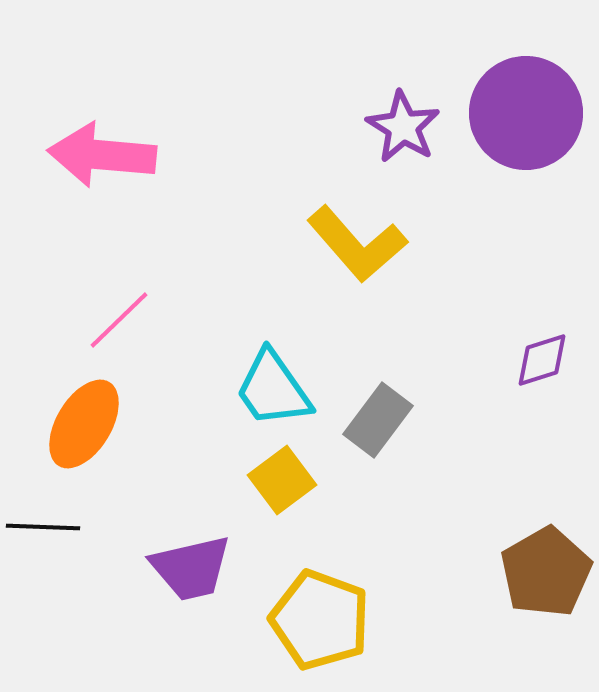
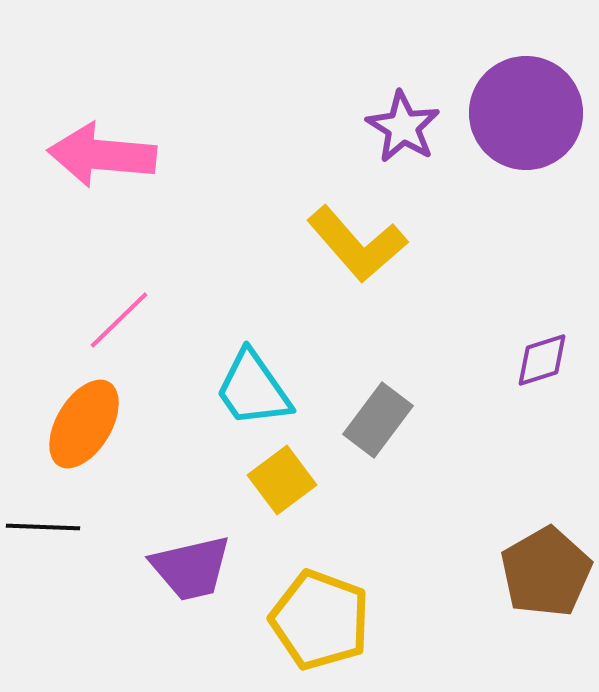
cyan trapezoid: moved 20 px left
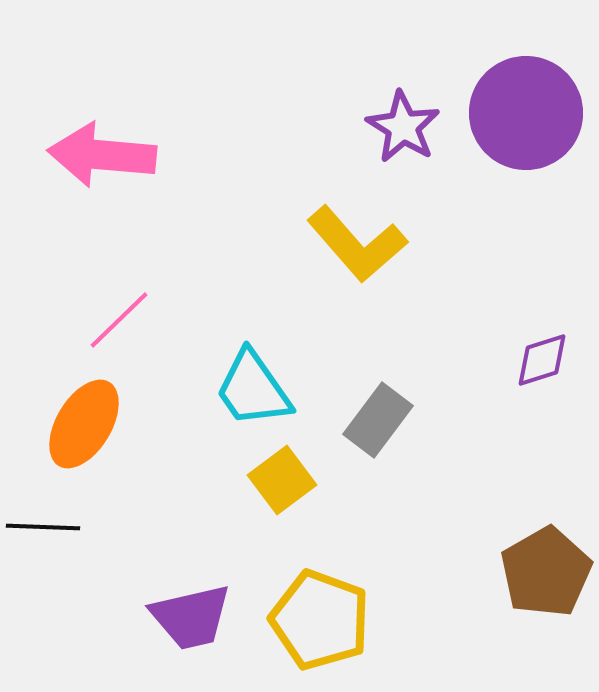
purple trapezoid: moved 49 px down
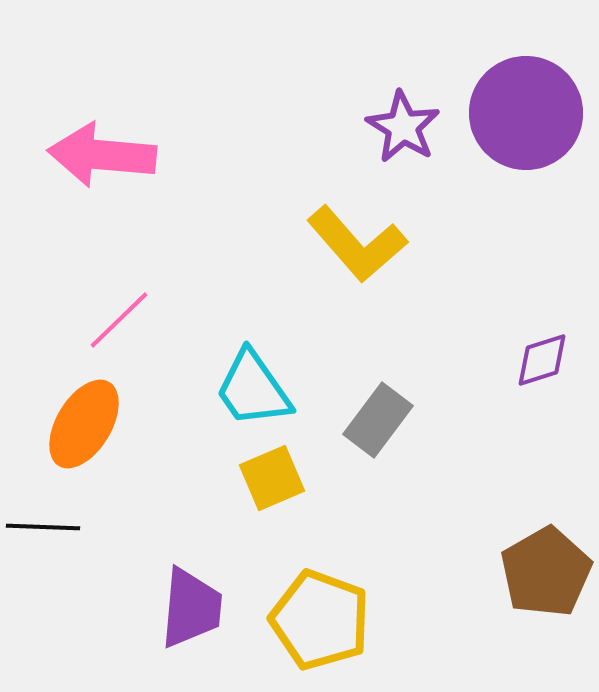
yellow square: moved 10 px left, 2 px up; rotated 14 degrees clockwise
purple trapezoid: moved 9 px up; rotated 72 degrees counterclockwise
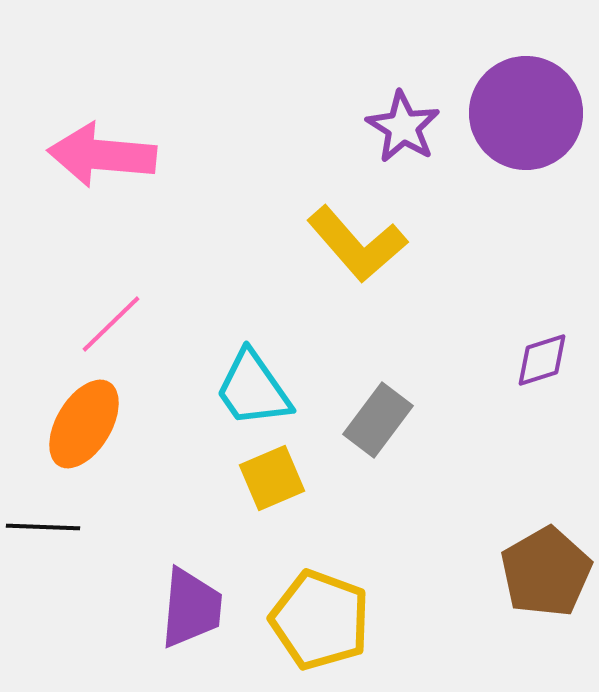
pink line: moved 8 px left, 4 px down
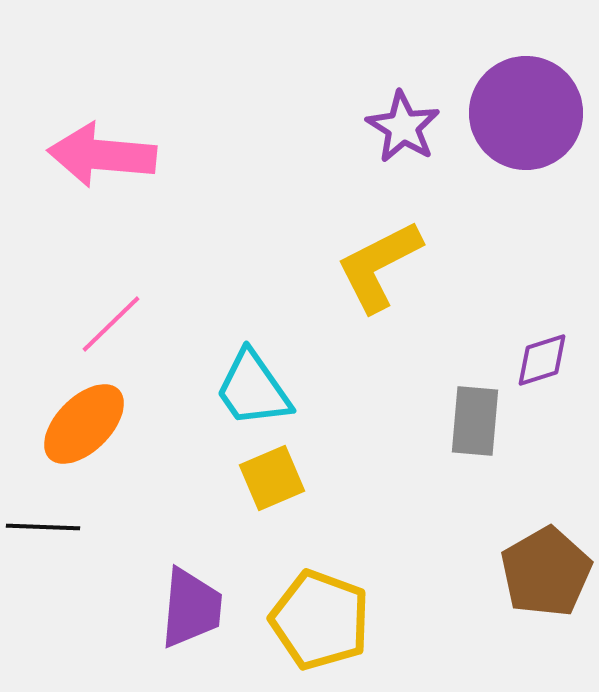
yellow L-shape: moved 22 px right, 22 px down; rotated 104 degrees clockwise
gray rectangle: moved 97 px right, 1 px down; rotated 32 degrees counterclockwise
orange ellipse: rotated 14 degrees clockwise
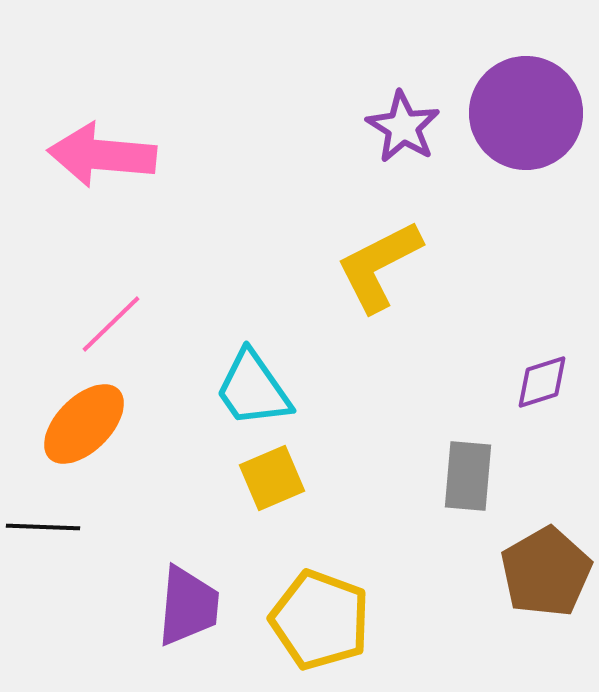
purple diamond: moved 22 px down
gray rectangle: moved 7 px left, 55 px down
purple trapezoid: moved 3 px left, 2 px up
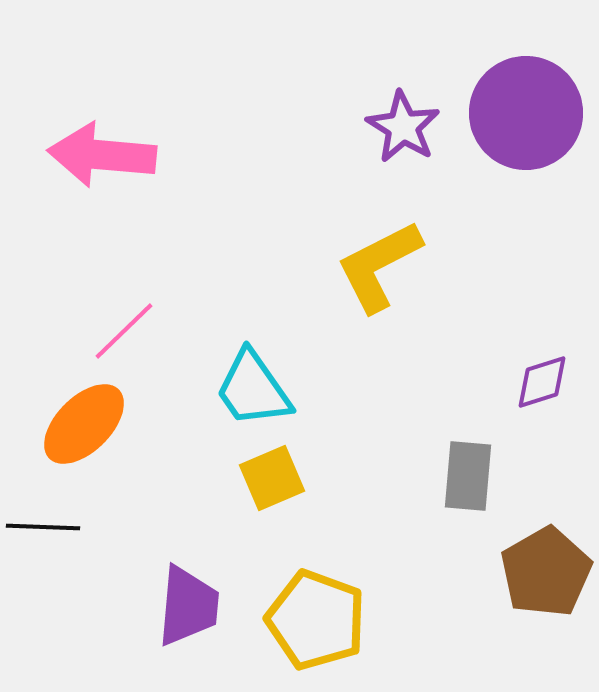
pink line: moved 13 px right, 7 px down
yellow pentagon: moved 4 px left
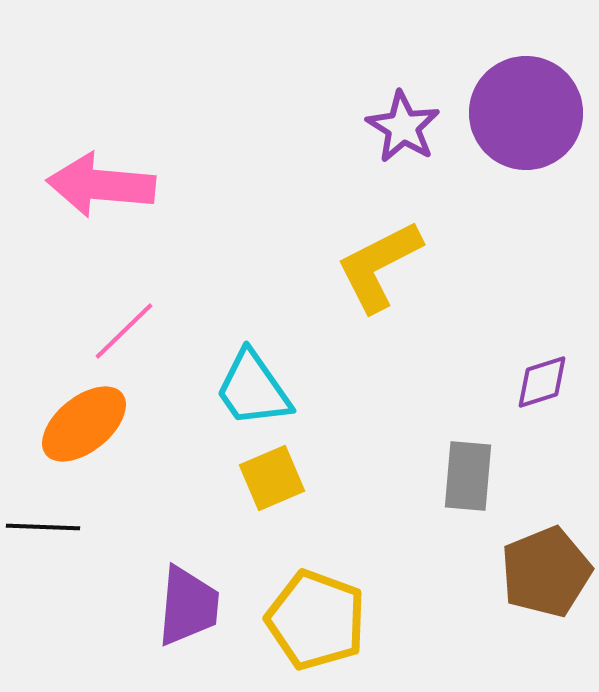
pink arrow: moved 1 px left, 30 px down
orange ellipse: rotated 6 degrees clockwise
brown pentagon: rotated 8 degrees clockwise
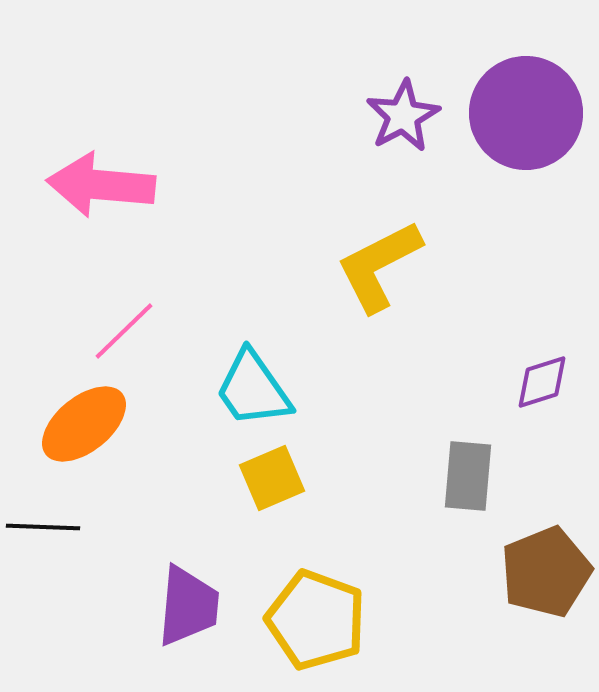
purple star: moved 11 px up; rotated 12 degrees clockwise
